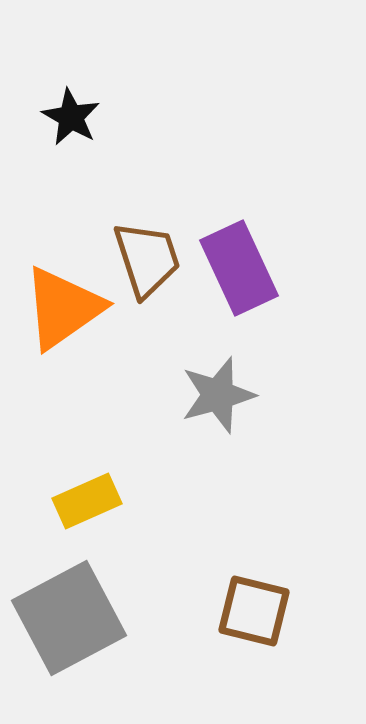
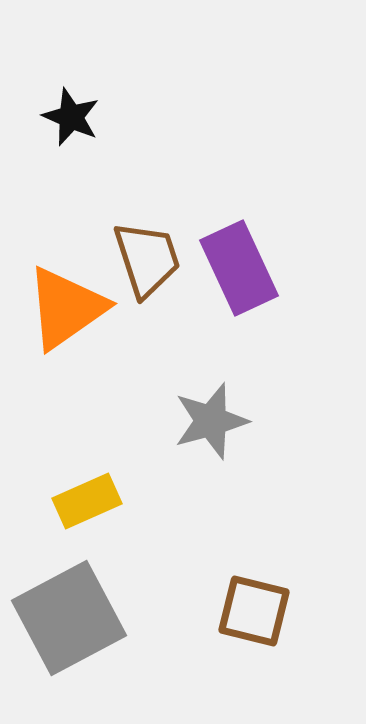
black star: rotated 6 degrees counterclockwise
orange triangle: moved 3 px right
gray star: moved 7 px left, 26 px down
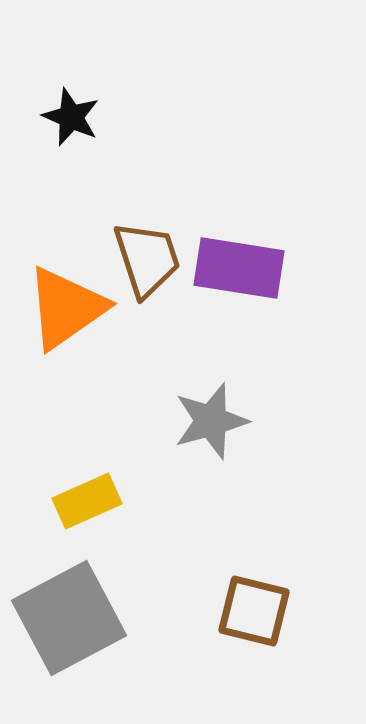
purple rectangle: rotated 56 degrees counterclockwise
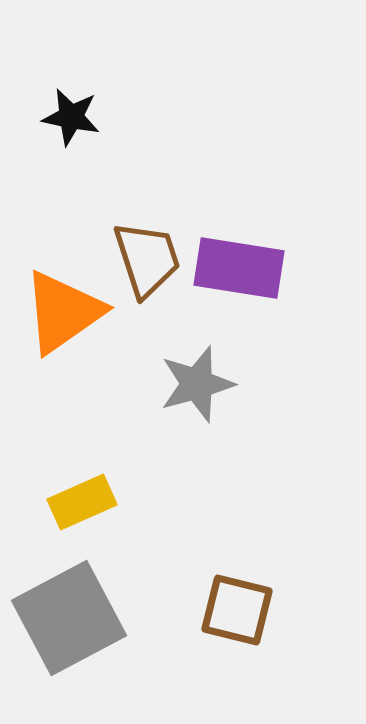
black star: rotated 12 degrees counterclockwise
orange triangle: moved 3 px left, 4 px down
gray star: moved 14 px left, 37 px up
yellow rectangle: moved 5 px left, 1 px down
brown square: moved 17 px left, 1 px up
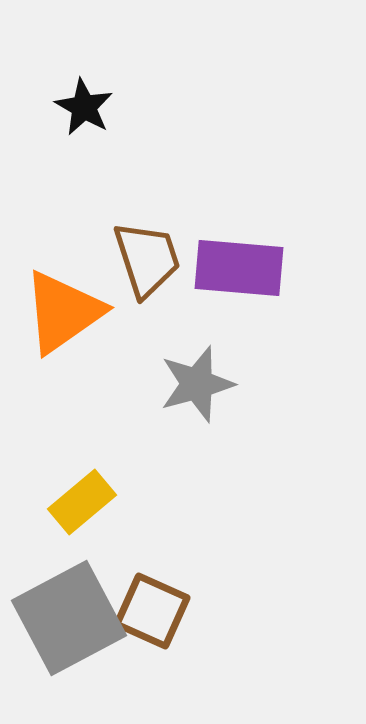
black star: moved 13 px right, 10 px up; rotated 18 degrees clockwise
purple rectangle: rotated 4 degrees counterclockwise
yellow rectangle: rotated 16 degrees counterclockwise
brown square: moved 85 px left, 1 px down; rotated 10 degrees clockwise
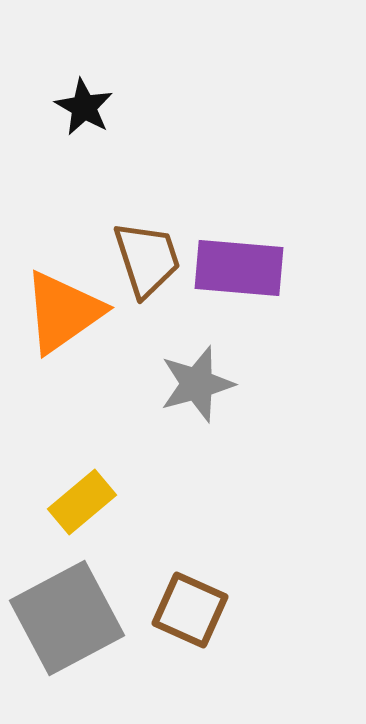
brown square: moved 38 px right, 1 px up
gray square: moved 2 px left
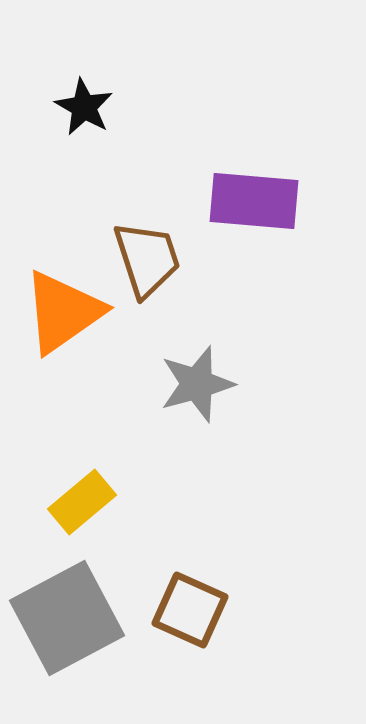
purple rectangle: moved 15 px right, 67 px up
